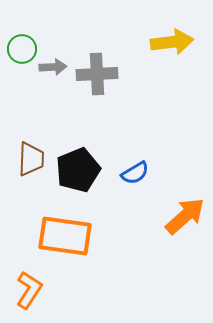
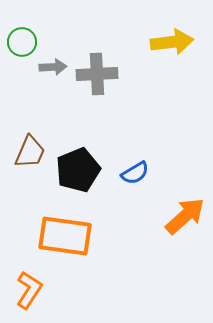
green circle: moved 7 px up
brown trapezoid: moved 1 px left, 7 px up; rotated 21 degrees clockwise
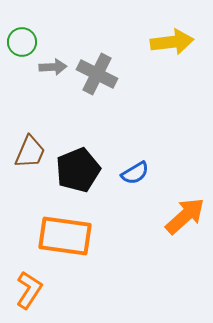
gray cross: rotated 30 degrees clockwise
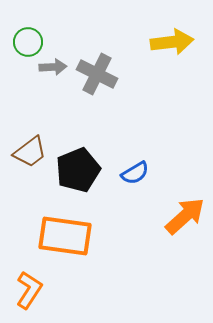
green circle: moved 6 px right
brown trapezoid: rotated 30 degrees clockwise
